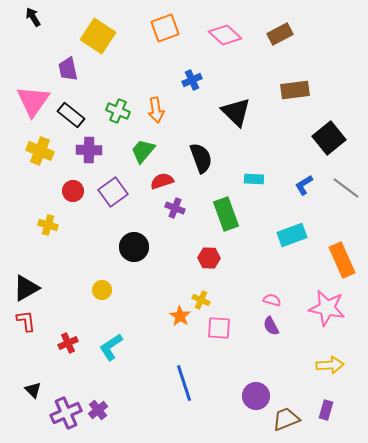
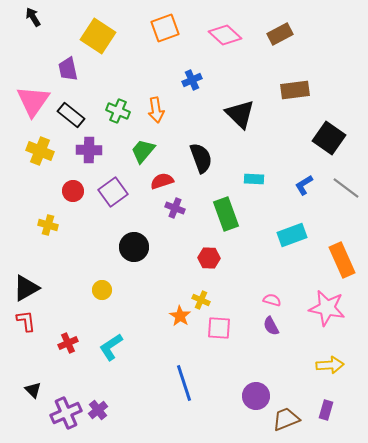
black triangle at (236, 112): moved 4 px right, 2 px down
black square at (329, 138): rotated 16 degrees counterclockwise
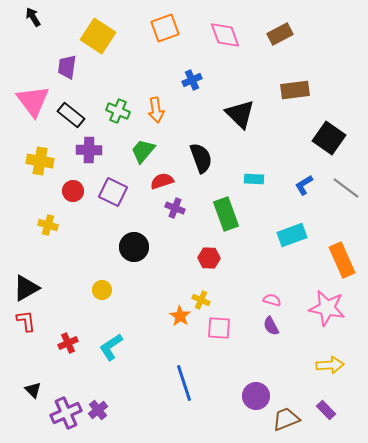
pink diamond at (225, 35): rotated 28 degrees clockwise
purple trapezoid at (68, 69): moved 1 px left, 2 px up; rotated 20 degrees clockwise
pink triangle at (33, 101): rotated 12 degrees counterclockwise
yellow cross at (40, 151): moved 10 px down; rotated 12 degrees counterclockwise
purple square at (113, 192): rotated 28 degrees counterclockwise
purple rectangle at (326, 410): rotated 60 degrees counterclockwise
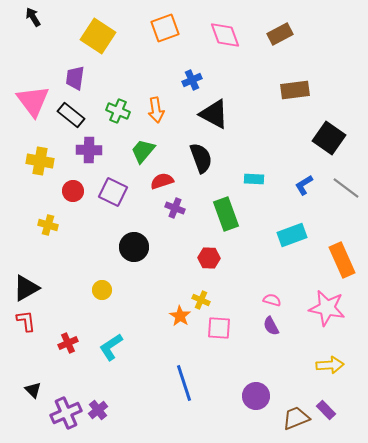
purple trapezoid at (67, 67): moved 8 px right, 11 px down
black triangle at (240, 114): moved 26 px left; rotated 16 degrees counterclockwise
brown trapezoid at (286, 419): moved 10 px right, 1 px up
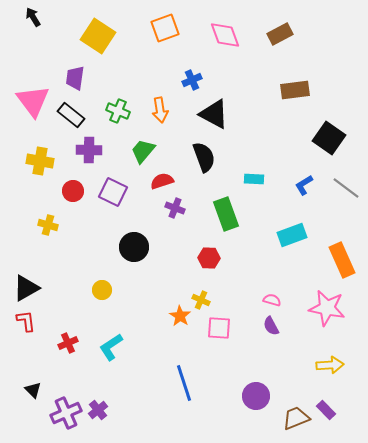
orange arrow at (156, 110): moved 4 px right
black semicircle at (201, 158): moved 3 px right, 1 px up
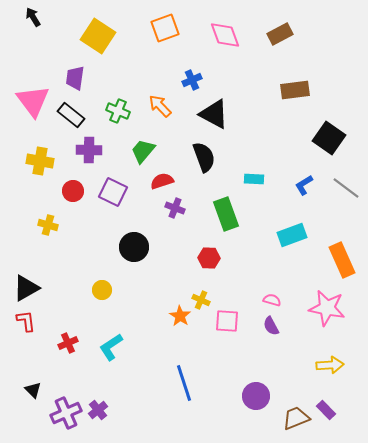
orange arrow at (160, 110): moved 4 px up; rotated 145 degrees clockwise
pink square at (219, 328): moved 8 px right, 7 px up
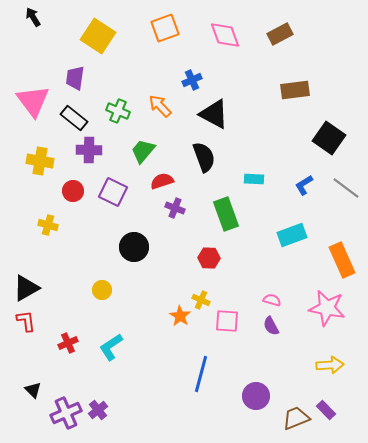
black rectangle at (71, 115): moved 3 px right, 3 px down
blue line at (184, 383): moved 17 px right, 9 px up; rotated 33 degrees clockwise
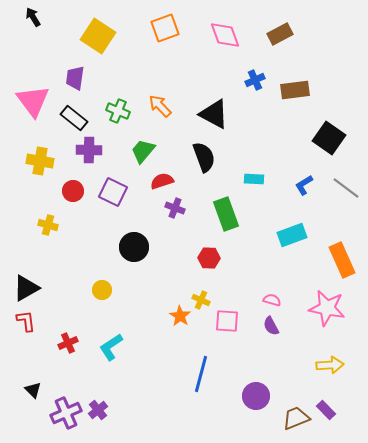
blue cross at (192, 80): moved 63 px right
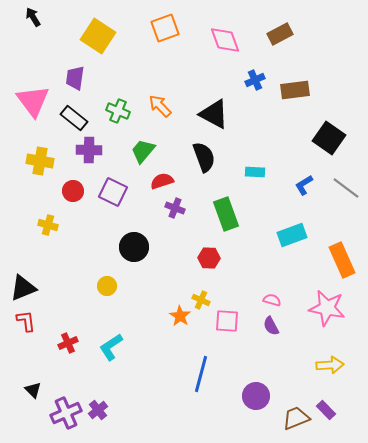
pink diamond at (225, 35): moved 5 px down
cyan rectangle at (254, 179): moved 1 px right, 7 px up
black triangle at (26, 288): moved 3 px left; rotated 8 degrees clockwise
yellow circle at (102, 290): moved 5 px right, 4 px up
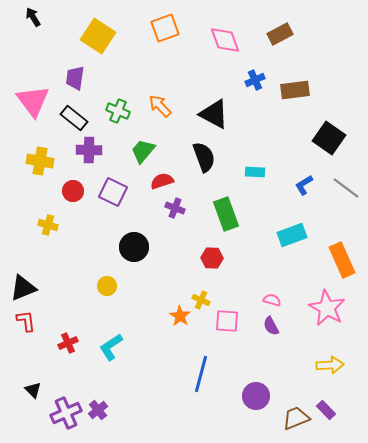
red hexagon at (209, 258): moved 3 px right
pink star at (327, 308): rotated 18 degrees clockwise
